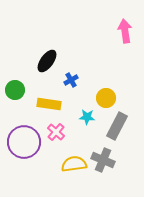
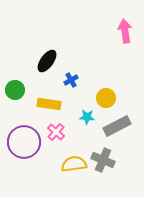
gray rectangle: rotated 36 degrees clockwise
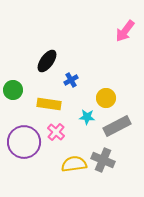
pink arrow: rotated 135 degrees counterclockwise
green circle: moved 2 px left
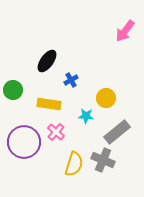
cyan star: moved 1 px left, 1 px up
gray rectangle: moved 6 px down; rotated 12 degrees counterclockwise
yellow semicircle: rotated 115 degrees clockwise
